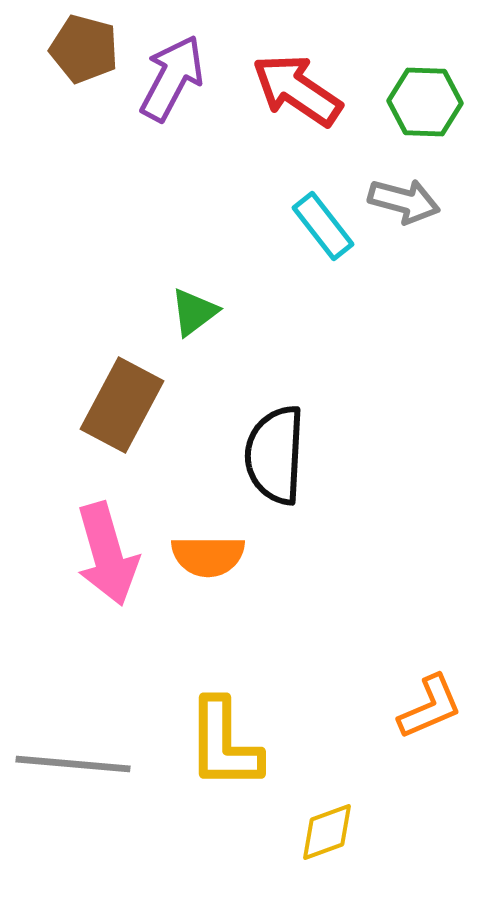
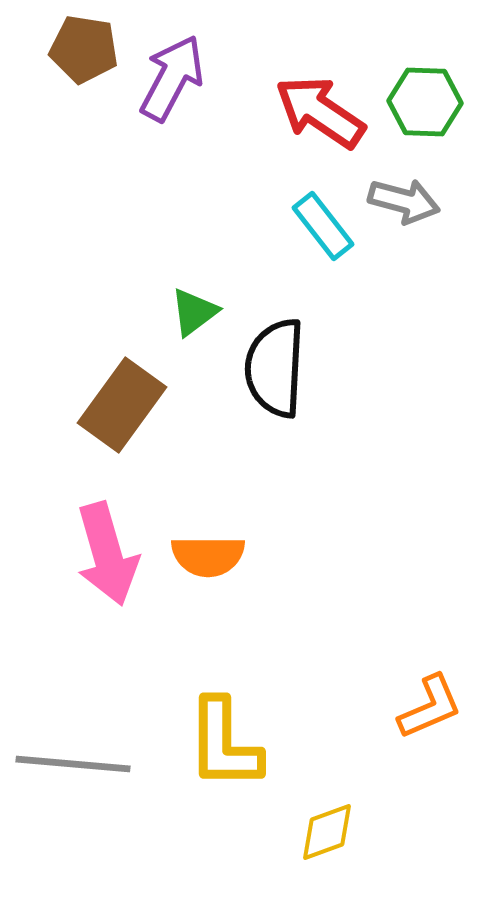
brown pentagon: rotated 6 degrees counterclockwise
red arrow: moved 23 px right, 22 px down
brown rectangle: rotated 8 degrees clockwise
black semicircle: moved 87 px up
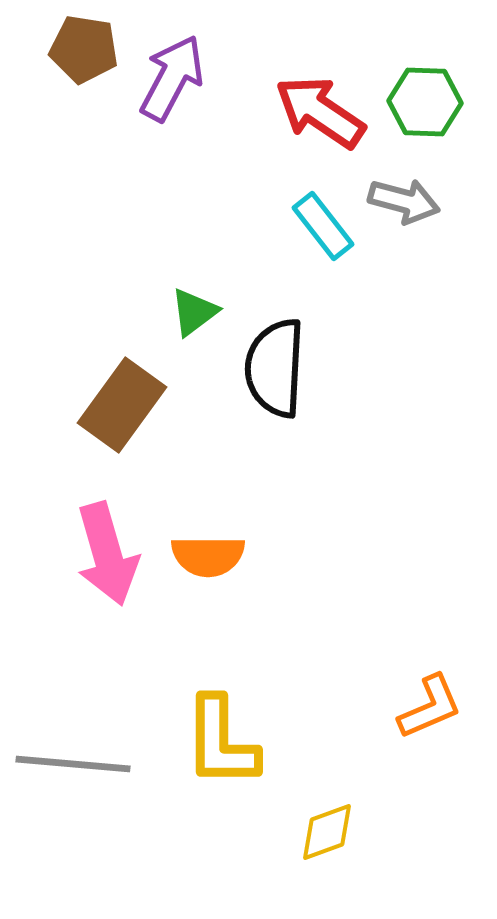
yellow L-shape: moved 3 px left, 2 px up
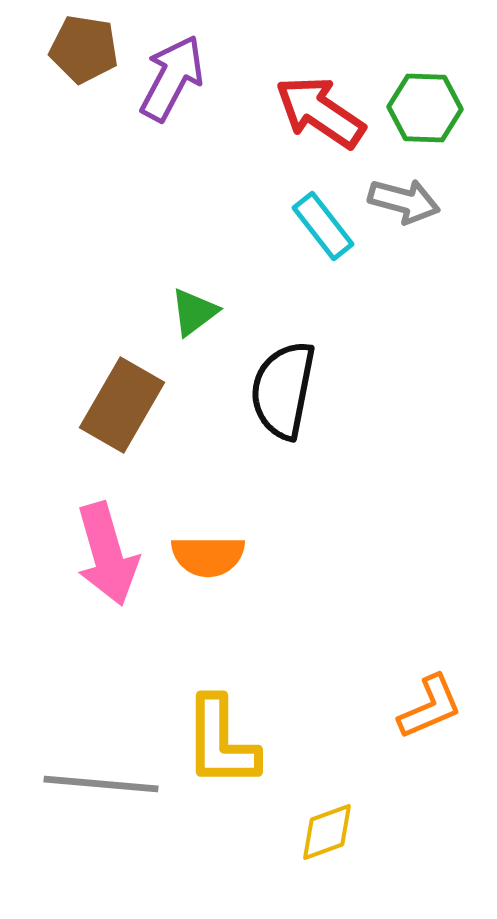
green hexagon: moved 6 px down
black semicircle: moved 8 px right, 22 px down; rotated 8 degrees clockwise
brown rectangle: rotated 6 degrees counterclockwise
gray line: moved 28 px right, 20 px down
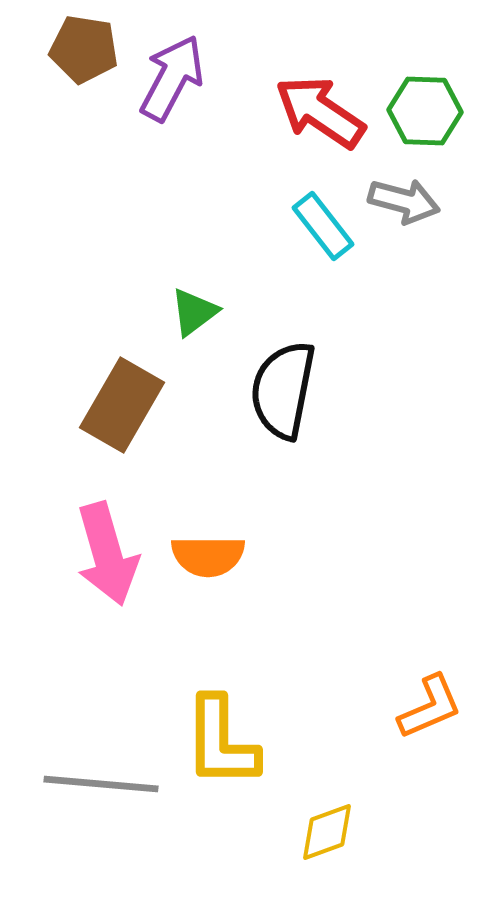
green hexagon: moved 3 px down
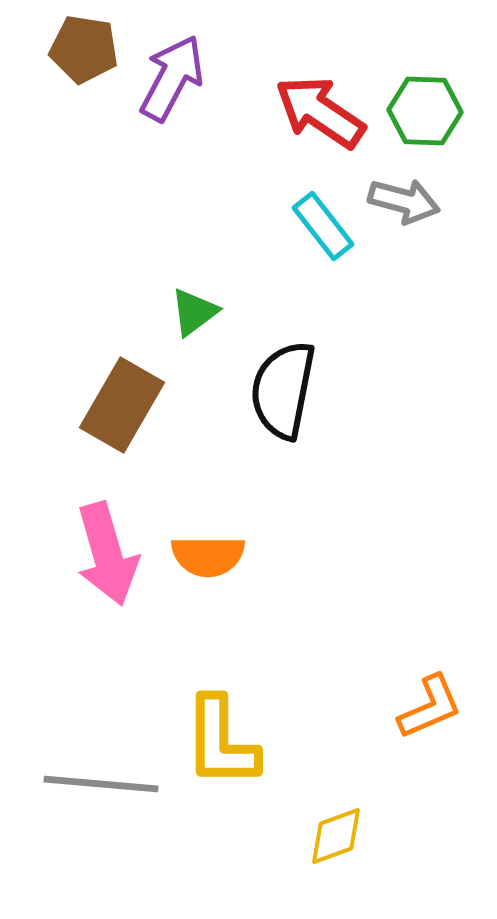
yellow diamond: moved 9 px right, 4 px down
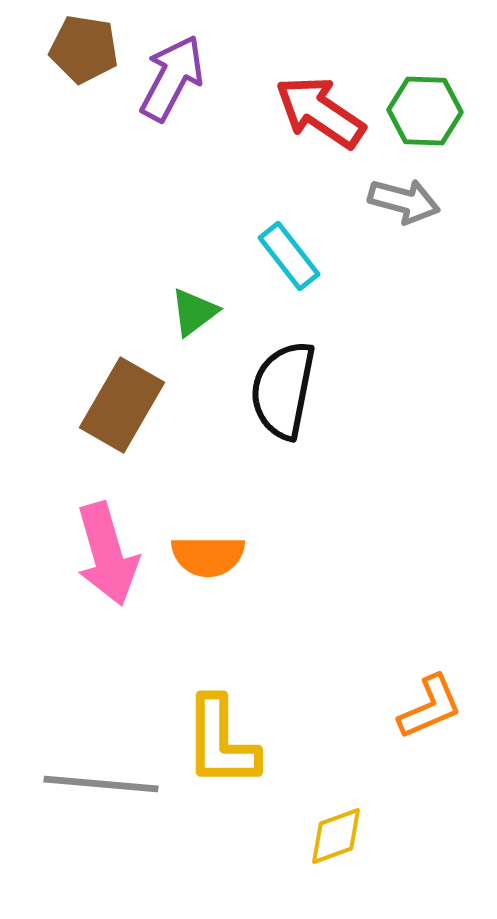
cyan rectangle: moved 34 px left, 30 px down
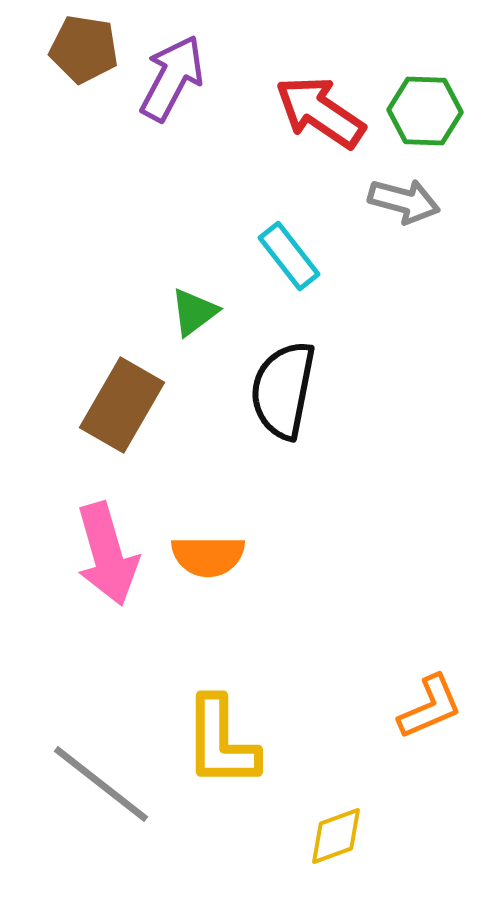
gray line: rotated 33 degrees clockwise
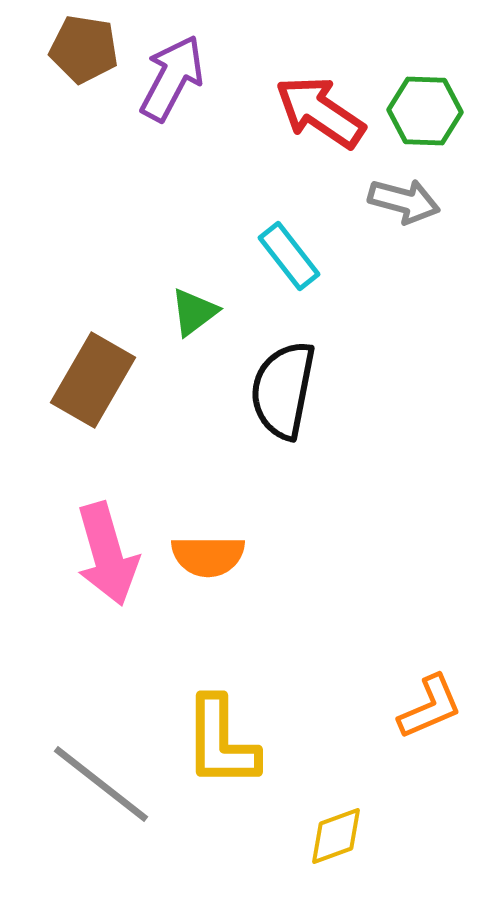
brown rectangle: moved 29 px left, 25 px up
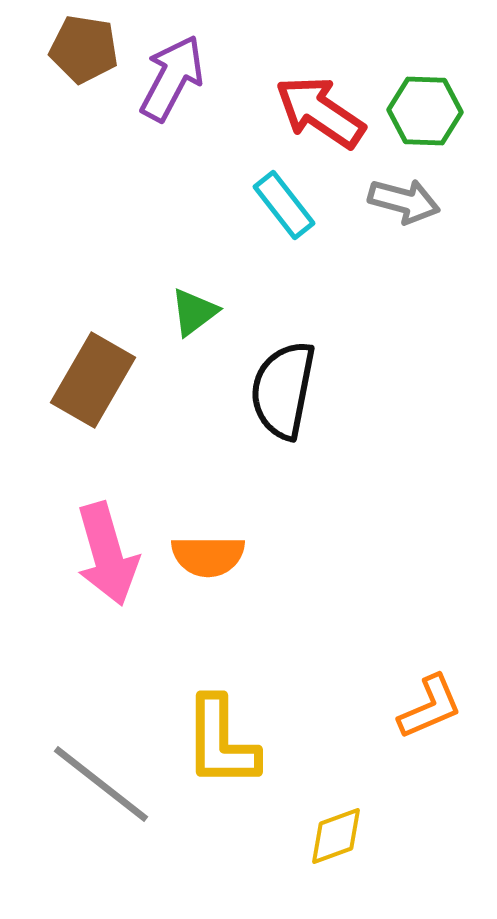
cyan rectangle: moved 5 px left, 51 px up
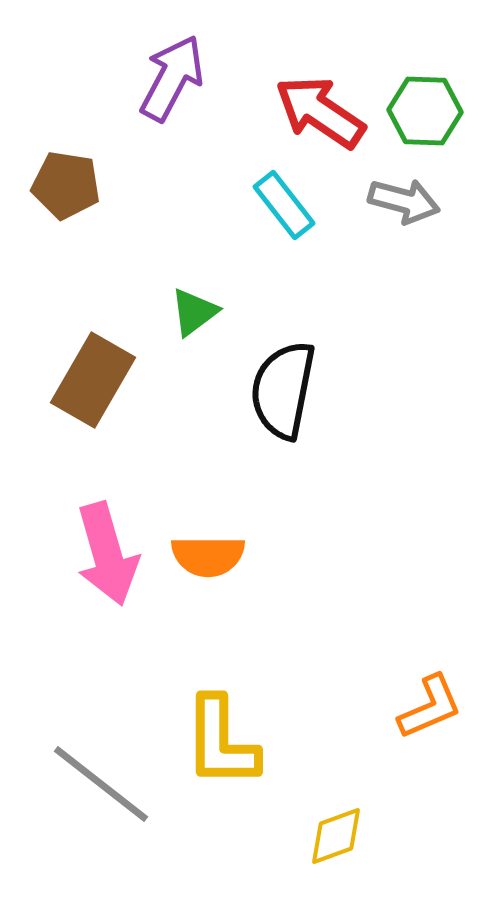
brown pentagon: moved 18 px left, 136 px down
